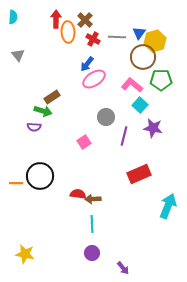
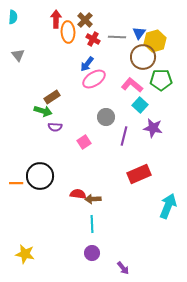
purple semicircle: moved 21 px right
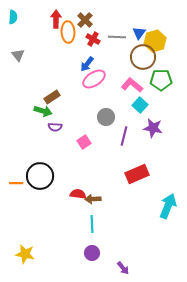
red rectangle: moved 2 px left
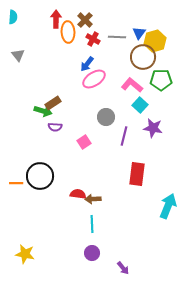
brown rectangle: moved 1 px right, 6 px down
red rectangle: rotated 60 degrees counterclockwise
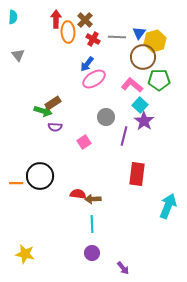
green pentagon: moved 2 px left
purple star: moved 9 px left, 7 px up; rotated 24 degrees clockwise
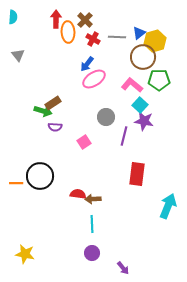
blue triangle: rotated 16 degrees clockwise
purple star: rotated 24 degrees counterclockwise
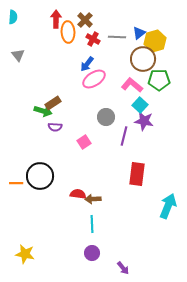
brown circle: moved 2 px down
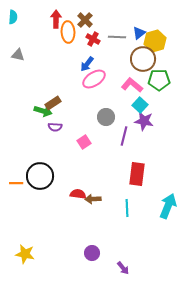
gray triangle: rotated 40 degrees counterclockwise
cyan line: moved 35 px right, 16 px up
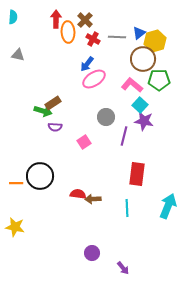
yellow star: moved 10 px left, 27 px up
